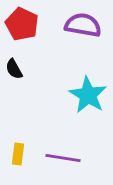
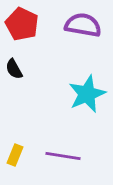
cyan star: moved 1 px left, 1 px up; rotated 18 degrees clockwise
yellow rectangle: moved 3 px left, 1 px down; rotated 15 degrees clockwise
purple line: moved 2 px up
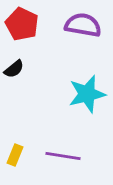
black semicircle: rotated 100 degrees counterclockwise
cyan star: rotated 9 degrees clockwise
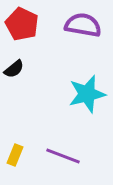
purple line: rotated 12 degrees clockwise
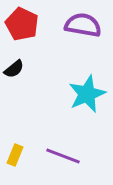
cyan star: rotated 9 degrees counterclockwise
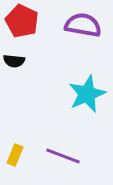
red pentagon: moved 3 px up
black semicircle: moved 8 px up; rotated 45 degrees clockwise
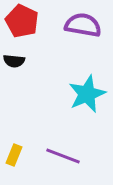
yellow rectangle: moved 1 px left
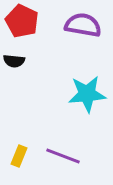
cyan star: rotated 18 degrees clockwise
yellow rectangle: moved 5 px right, 1 px down
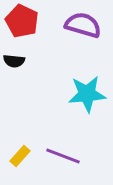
purple semicircle: rotated 6 degrees clockwise
yellow rectangle: moved 1 px right; rotated 20 degrees clockwise
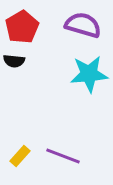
red pentagon: moved 6 px down; rotated 16 degrees clockwise
cyan star: moved 2 px right, 20 px up
